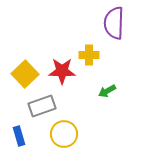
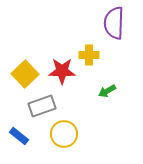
blue rectangle: rotated 36 degrees counterclockwise
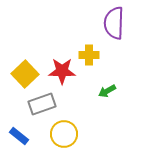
gray rectangle: moved 2 px up
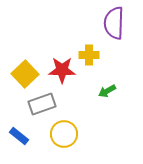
red star: moved 1 px up
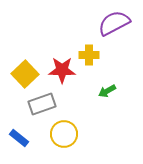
purple semicircle: rotated 60 degrees clockwise
blue rectangle: moved 2 px down
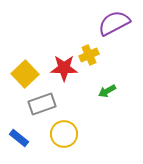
yellow cross: rotated 24 degrees counterclockwise
red star: moved 2 px right, 2 px up
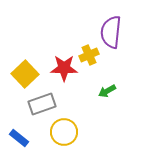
purple semicircle: moved 3 px left, 9 px down; rotated 56 degrees counterclockwise
yellow circle: moved 2 px up
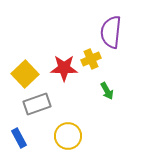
yellow cross: moved 2 px right, 4 px down
green arrow: rotated 90 degrees counterclockwise
gray rectangle: moved 5 px left
yellow circle: moved 4 px right, 4 px down
blue rectangle: rotated 24 degrees clockwise
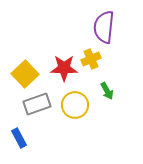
purple semicircle: moved 7 px left, 5 px up
yellow circle: moved 7 px right, 31 px up
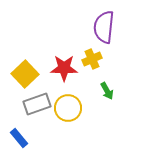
yellow cross: moved 1 px right
yellow circle: moved 7 px left, 3 px down
blue rectangle: rotated 12 degrees counterclockwise
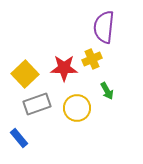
yellow circle: moved 9 px right
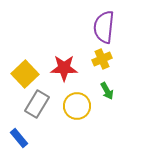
yellow cross: moved 10 px right
gray rectangle: rotated 40 degrees counterclockwise
yellow circle: moved 2 px up
